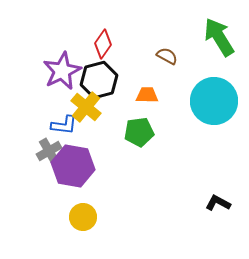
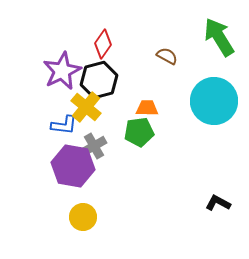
orange trapezoid: moved 13 px down
gray cross: moved 45 px right, 5 px up
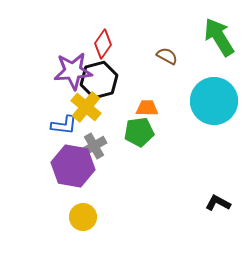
purple star: moved 11 px right; rotated 21 degrees clockwise
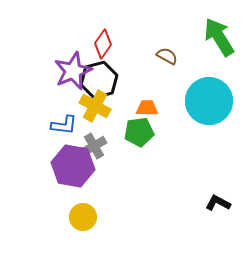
purple star: rotated 18 degrees counterclockwise
cyan circle: moved 5 px left
yellow cross: moved 9 px right, 1 px up; rotated 12 degrees counterclockwise
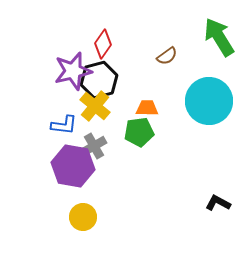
brown semicircle: rotated 115 degrees clockwise
purple star: rotated 9 degrees clockwise
yellow cross: rotated 12 degrees clockwise
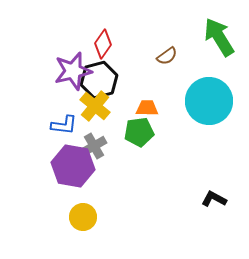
black L-shape: moved 4 px left, 4 px up
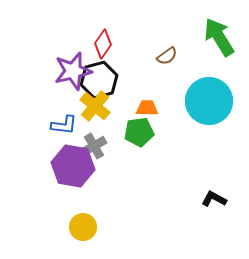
yellow circle: moved 10 px down
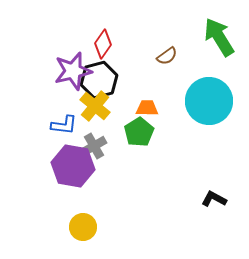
green pentagon: rotated 24 degrees counterclockwise
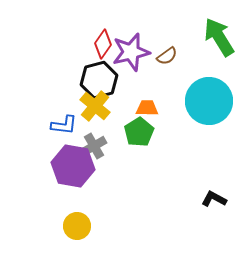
purple star: moved 58 px right, 19 px up
yellow circle: moved 6 px left, 1 px up
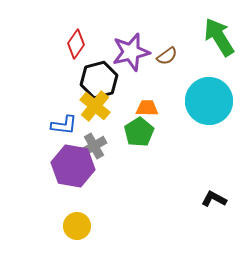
red diamond: moved 27 px left
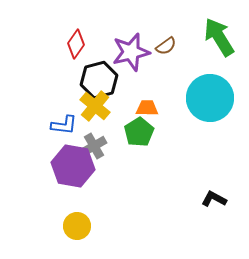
brown semicircle: moved 1 px left, 10 px up
cyan circle: moved 1 px right, 3 px up
